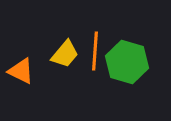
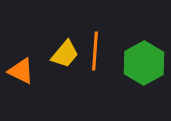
green hexagon: moved 17 px right, 1 px down; rotated 15 degrees clockwise
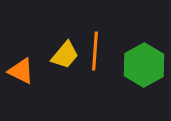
yellow trapezoid: moved 1 px down
green hexagon: moved 2 px down
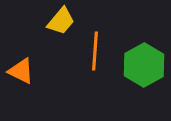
yellow trapezoid: moved 4 px left, 34 px up
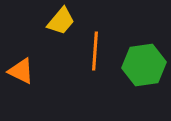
green hexagon: rotated 21 degrees clockwise
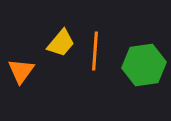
yellow trapezoid: moved 22 px down
orange triangle: rotated 40 degrees clockwise
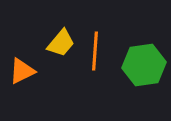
orange triangle: moved 1 px right; rotated 28 degrees clockwise
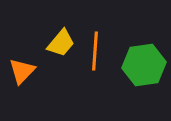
orange triangle: rotated 20 degrees counterclockwise
